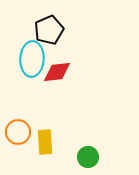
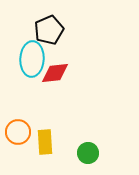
red diamond: moved 2 px left, 1 px down
green circle: moved 4 px up
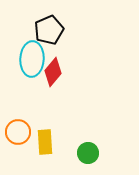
red diamond: moved 2 px left, 1 px up; rotated 44 degrees counterclockwise
